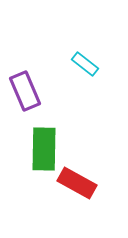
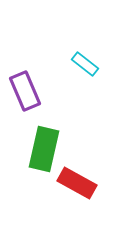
green rectangle: rotated 12 degrees clockwise
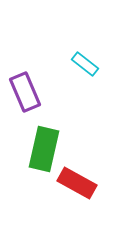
purple rectangle: moved 1 px down
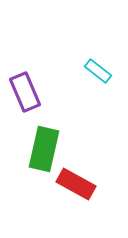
cyan rectangle: moved 13 px right, 7 px down
red rectangle: moved 1 px left, 1 px down
